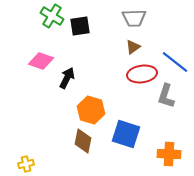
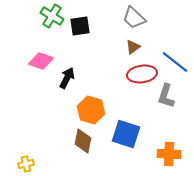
gray trapezoid: rotated 45 degrees clockwise
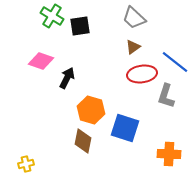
blue square: moved 1 px left, 6 px up
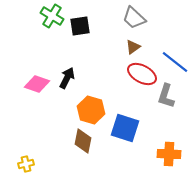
pink diamond: moved 4 px left, 23 px down
red ellipse: rotated 36 degrees clockwise
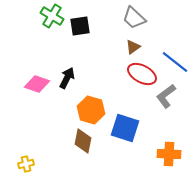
gray L-shape: rotated 35 degrees clockwise
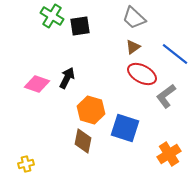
blue line: moved 8 px up
orange cross: rotated 35 degrees counterclockwise
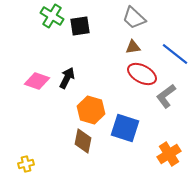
brown triangle: rotated 28 degrees clockwise
pink diamond: moved 3 px up
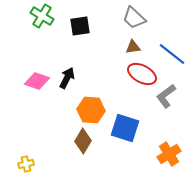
green cross: moved 10 px left
blue line: moved 3 px left
orange hexagon: rotated 12 degrees counterclockwise
brown diamond: rotated 20 degrees clockwise
